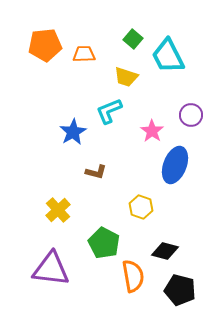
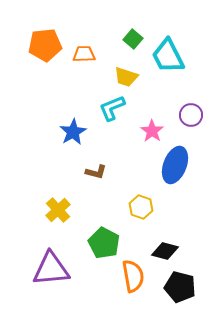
cyan L-shape: moved 3 px right, 3 px up
purple triangle: rotated 12 degrees counterclockwise
black pentagon: moved 3 px up
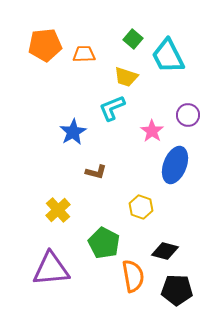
purple circle: moved 3 px left
black pentagon: moved 3 px left, 3 px down; rotated 12 degrees counterclockwise
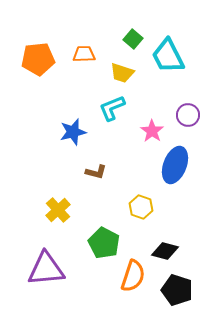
orange pentagon: moved 7 px left, 14 px down
yellow trapezoid: moved 4 px left, 4 px up
blue star: rotated 16 degrees clockwise
purple triangle: moved 5 px left
orange semicircle: rotated 28 degrees clockwise
black pentagon: rotated 16 degrees clockwise
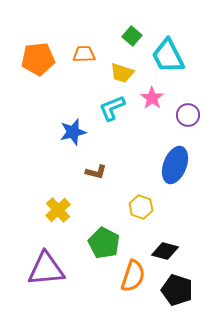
green square: moved 1 px left, 3 px up
pink star: moved 33 px up
